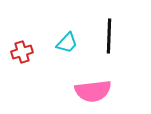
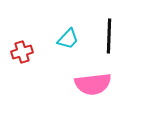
cyan trapezoid: moved 1 px right, 4 px up
pink semicircle: moved 7 px up
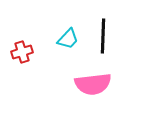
black line: moved 6 px left
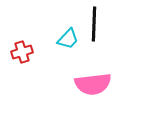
black line: moved 9 px left, 12 px up
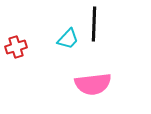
red cross: moved 6 px left, 5 px up
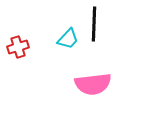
red cross: moved 2 px right
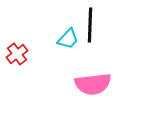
black line: moved 4 px left, 1 px down
red cross: moved 1 px left, 7 px down; rotated 20 degrees counterclockwise
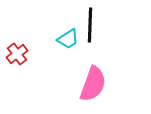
cyan trapezoid: rotated 15 degrees clockwise
pink semicircle: rotated 63 degrees counterclockwise
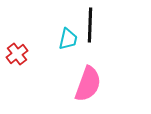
cyan trapezoid: rotated 45 degrees counterclockwise
pink semicircle: moved 5 px left
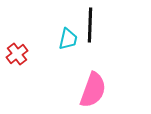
pink semicircle: moved 5 px right, 6 px down
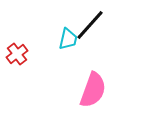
black line: rotated 40 degrees clockwise
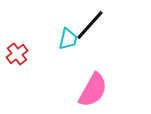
pink semicircle: rotated 9 degrees clockwise
